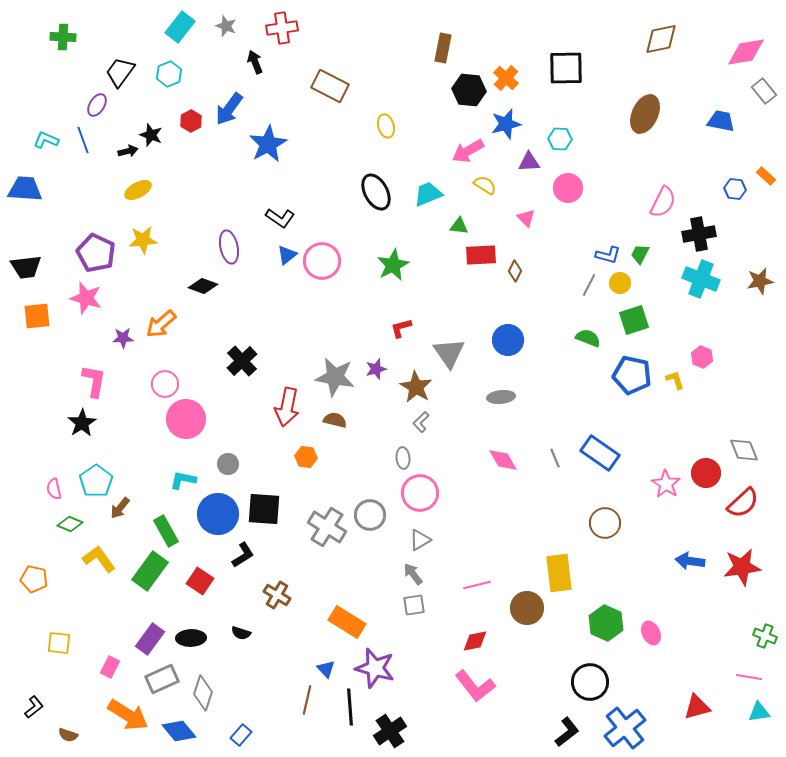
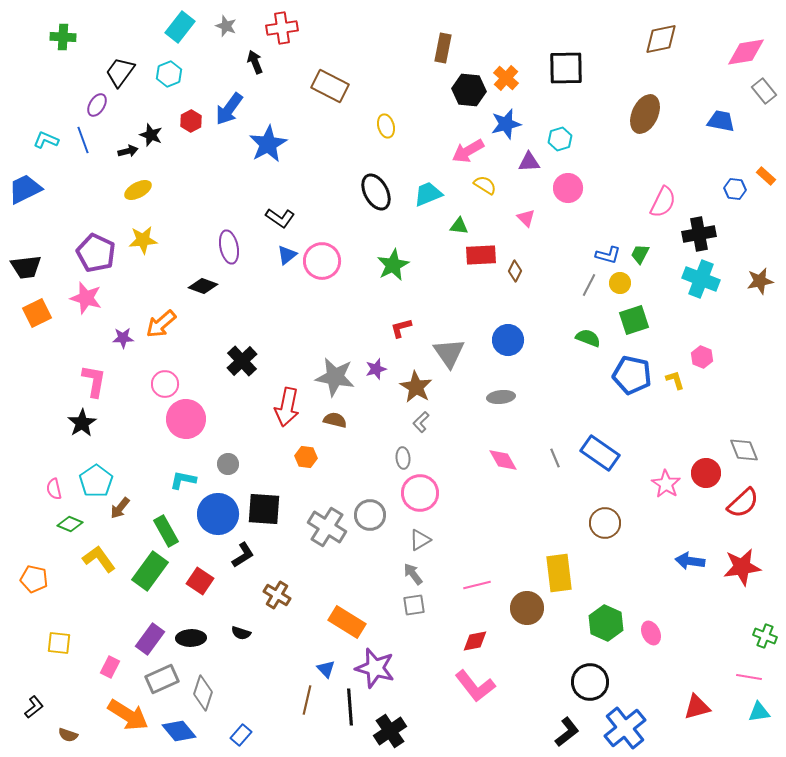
cyan hexagon at (560, 139): rotated 20 degrees counterclockwise
blue trapezoid at (25, 189): rotated 30 degrees counterclockwise
orange square at (37, 316): moved 3 px up; rotated 20 degrees counterclockwise
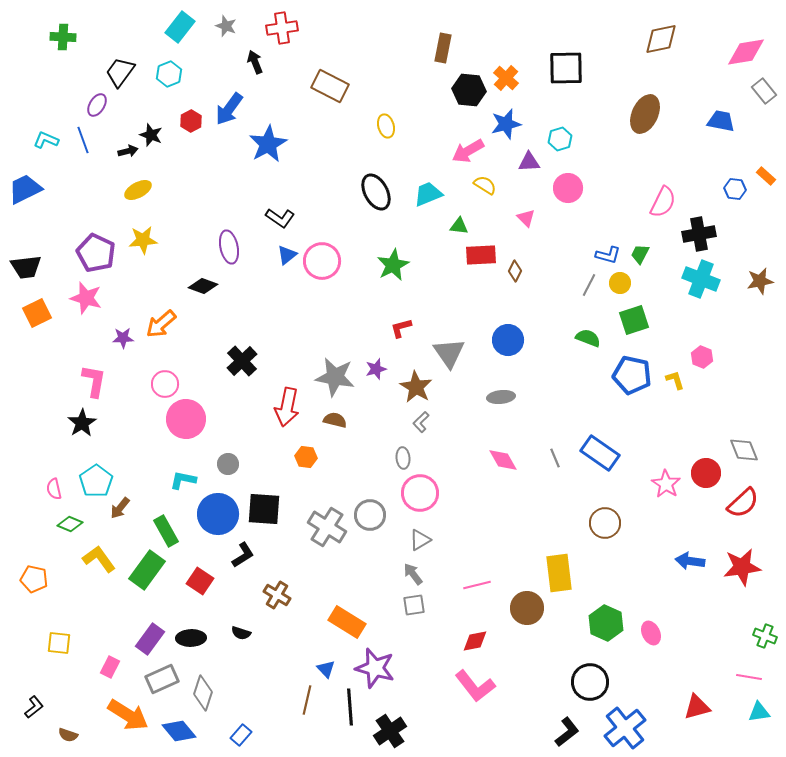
green rectangle at (150, 571): moved 3 px left, 1 px up
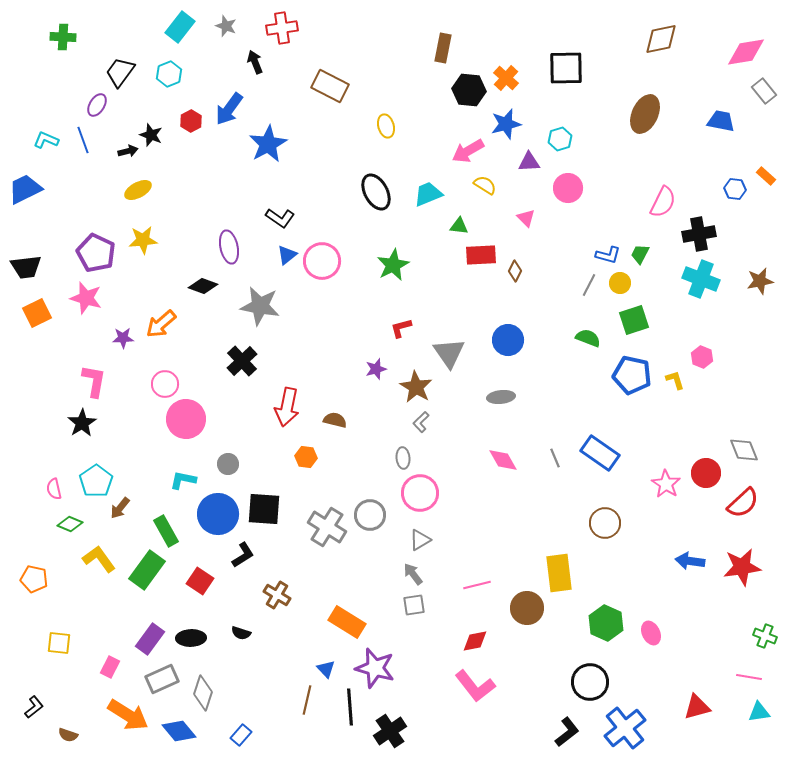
gray star at (335, 377): moved 75 px left, 71 px up
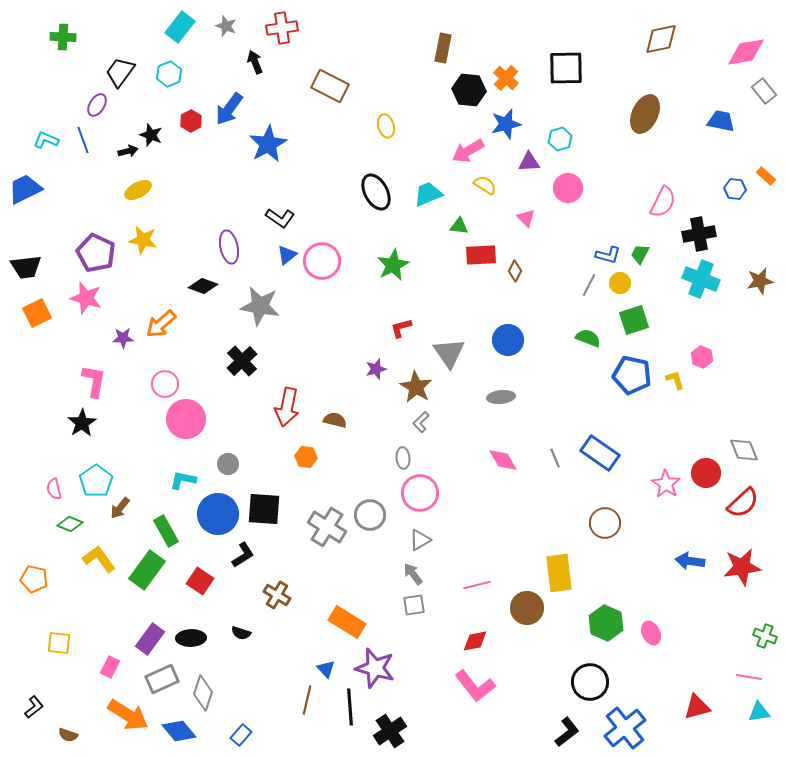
yellow star at (143, 240): rotated 16 degrees clockwise
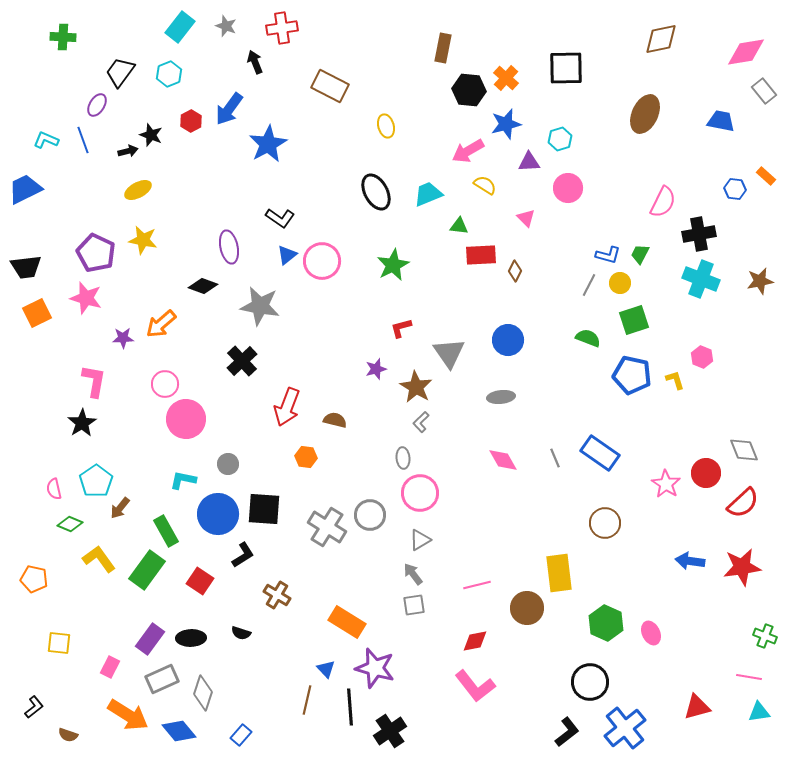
red arrow at (287, 407): rotated 9 degrees clockwise
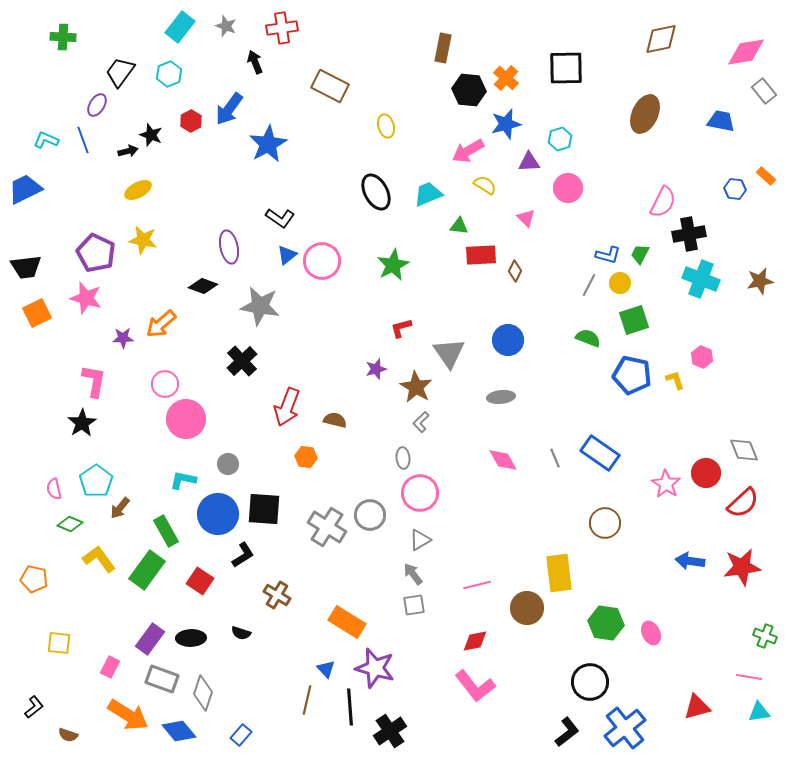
black cross at (699, 234): moved 10 px left
green hexagon at (606, 623): rotated 16 degrees counterclockwise
gray rectangle at (162, 679): rotated 44 degrees clockwise
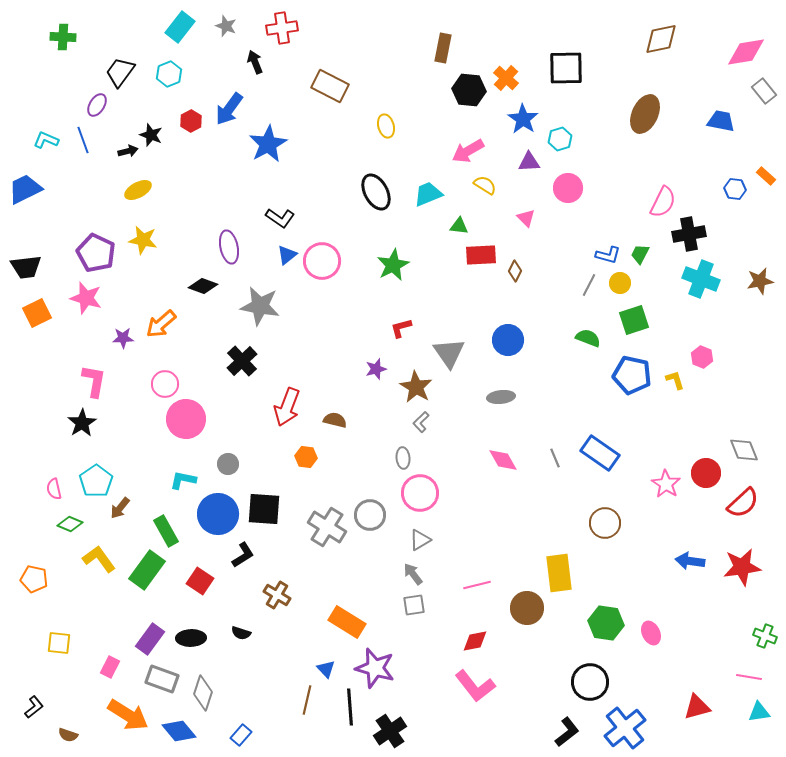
blue star at (506, 124): moved 17 px right, 5 px up; rotated 24 degrees counterclockwise
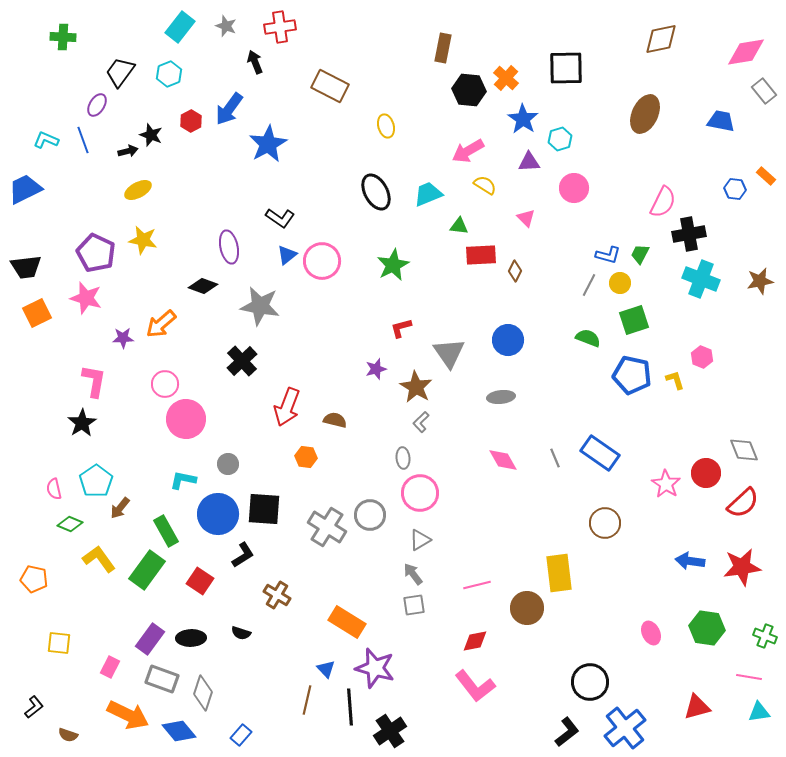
red cross at (282, 28): moved 2 px left, 1 px up
pink circle at (568, 188): moved 6 px right
green hexagon at (606, 623): moved 101 px right, 5 px down
orange arrow at (128, 715): rotated 6 degrees counterclockwise
